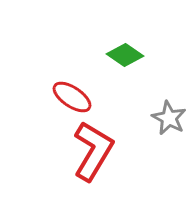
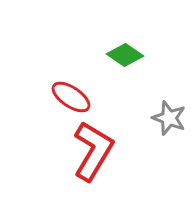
red ellipse: moved 1 px left
gray star: rotated 8 degrees counterclockwise
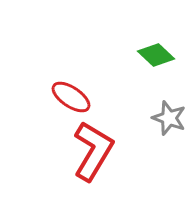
green diamond: moved 31 px right; rotated 9 degrees clockwise
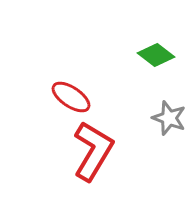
green diamond: rotated 6 degrees counterclockwise
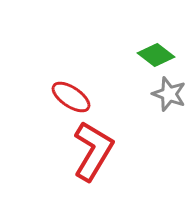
gray star: moved 24 px up
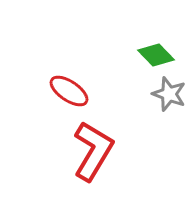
green diamond: rotated 9 degrees clockwise
red ellipse: moved 2 px left, 6 px up
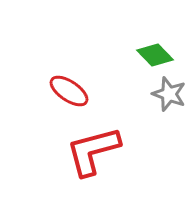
green diamond: moved 1 px left
red L-shape: rotated 136 degrees counterclockwise
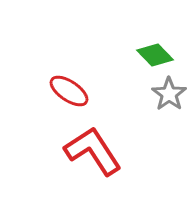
gray star: rotated 16 degrees clockwise
red L-shape: rotated 72 degrees clockwise
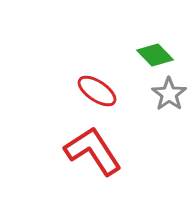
red ellipse: moved 28 px right
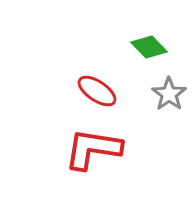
green diamond: moved 6 px left, 8 px up
red L-shape: moved 2 px up; rotated 48 degrees counterclockwise
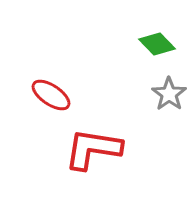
green diamond: moved 8 px right, 3 px up
red ellipse: moved 46 px left, 4 px down
